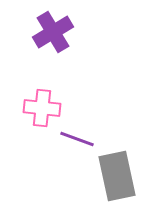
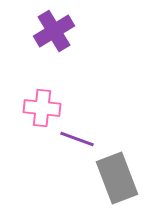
purple cross: moved 1 px right, 1 px up
gray rectangle: moved 2 px down; rotated 9 degrees counterclockwise
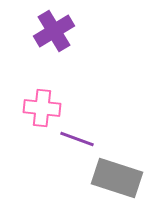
gray rectangle: rotated 51 degrees counterclockwise
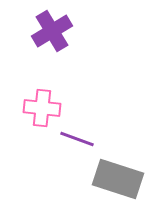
purple cross: moved 2 px left
gray rectangle: moved 1 px right, 1 px down
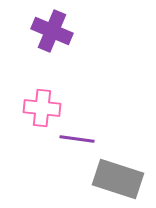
purple cross: rotated 36 degrees counterclockwise
purple line: rotated 12 degrees counterclockwise
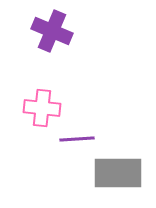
purple line: rotated 12 degrees counterclockwise
gray rectangle: moved 6 px up; rotated 18 degrees counterclockwise
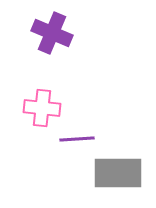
purple cross: moved 2 px down
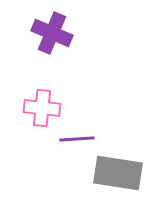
gray rectangle: rotated 9 degrees clockwise
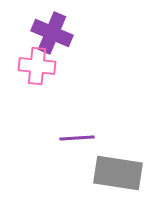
pink cross: moved 5 px left, 42 px up
purple line: moved 1 px up
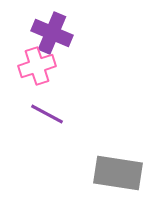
pink cross: rotated 24 degrees counterclockwise
purple line: moved 30 px left, 24 px up; rotated 32 degrees clockwise
